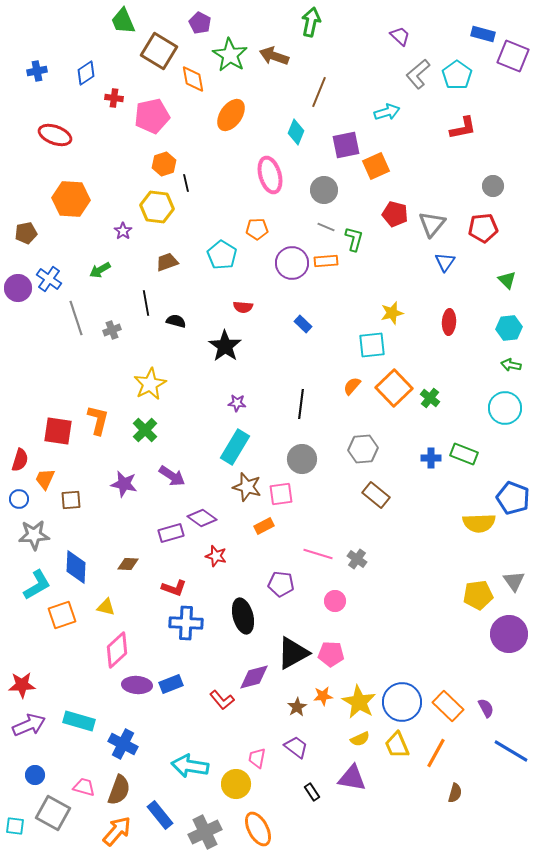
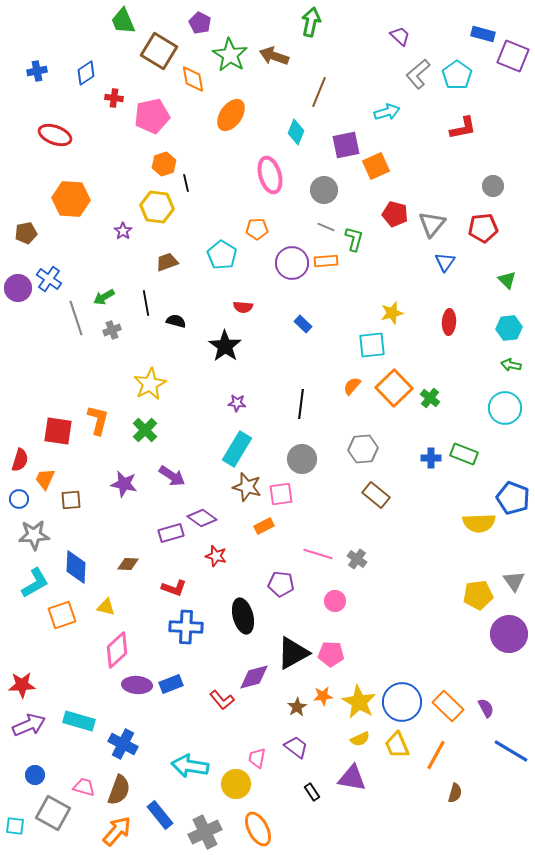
green arrow at (100, 270): moved 4 px right, 27 px down
cyan rectangle at (235, 447): moved 2 px right, 2 px down
cyan L-shape at (37, 585): moved 2 px left, 2 px up
blue cross at (186, 623): moved 4 px down
orange line at (436, 753): moved 2 px down
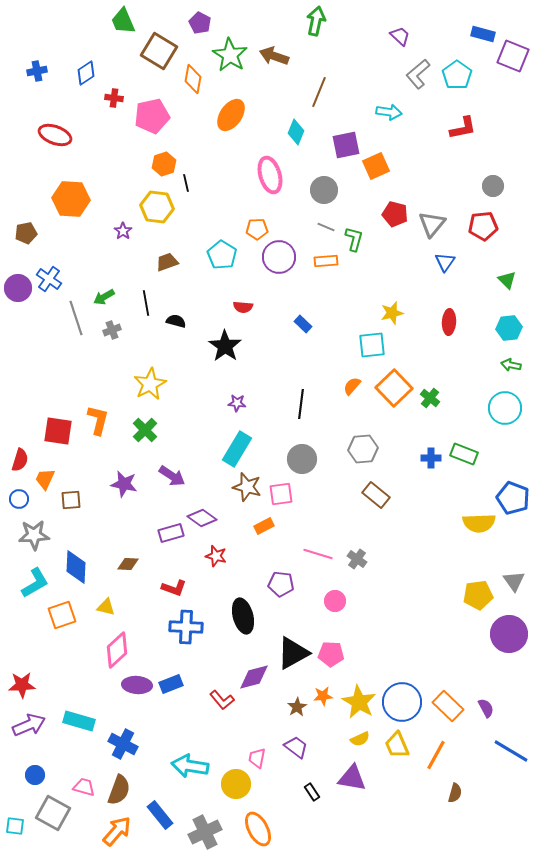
green arrow at (311, 22): moved 5 px right, 1 px up
orange diamond at (193, 79): rotated 20 degrees clockwise
cyan arrow at (387, 112): moved 2 px right; rotated 25 degrees clockwise
red pentagon at (483, 228): moved 2 px up
purple circle at (292, 263): moved 13 px left, 6 px up
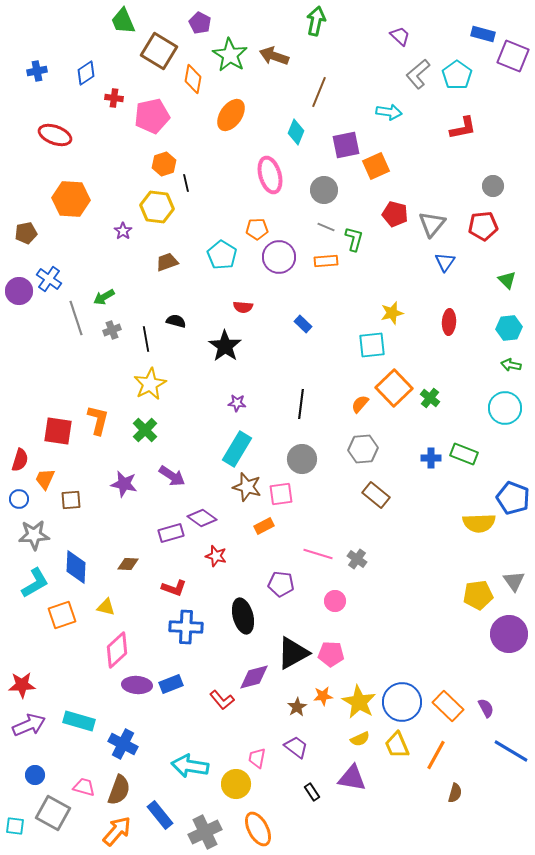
purple circle at (18, 288): moved 1 px right, 3 px down
black line at (146, 303): moved 36 px down
orange semicircle at (352, 386): moved 8 px right, 18 px down
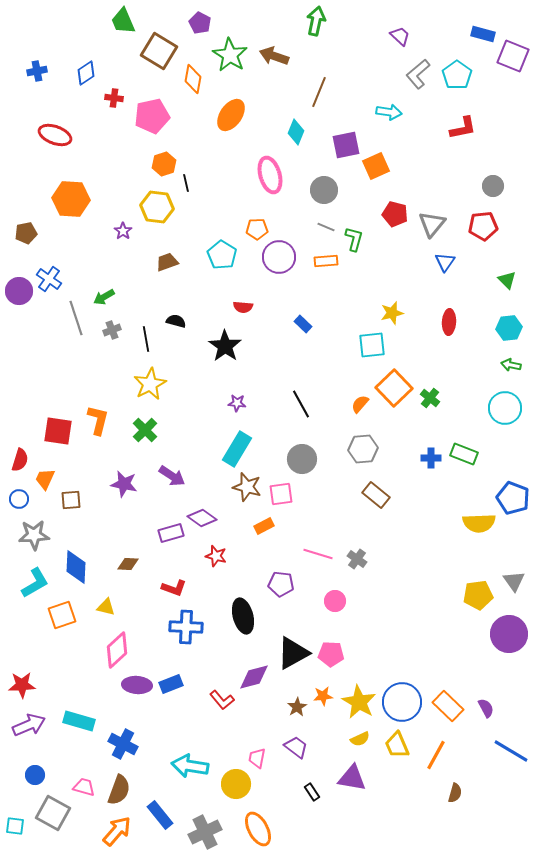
black line at (301, 404): rotated 36 degrees counterclockwise
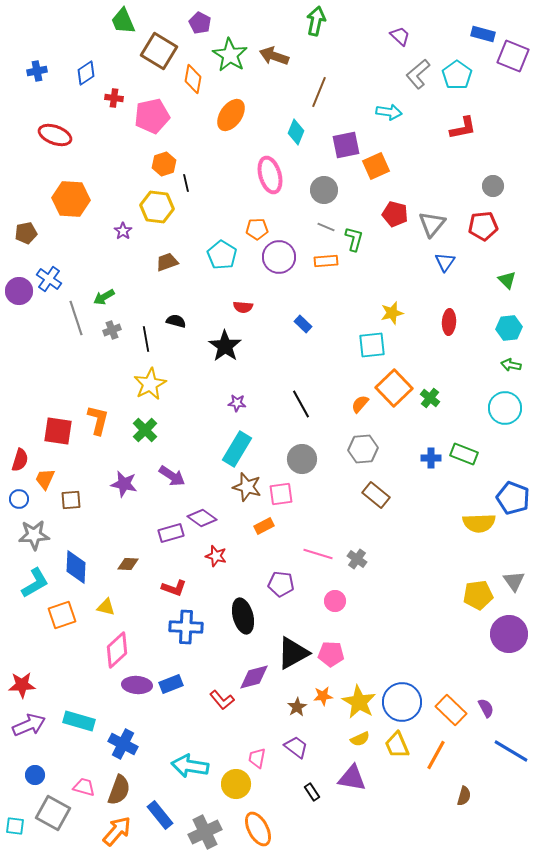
orange rectangle at (448, 706): moved 3 px right, 4 px down
brown semicircle at (455, 793): moved 9 px right, 3 px down
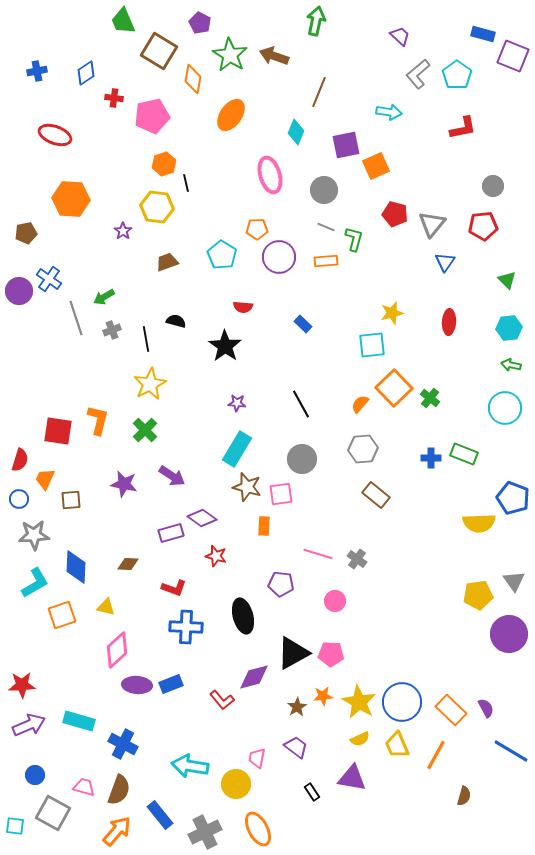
orange rectangle at (264, 526): rotated 60 degrees counterclockwise
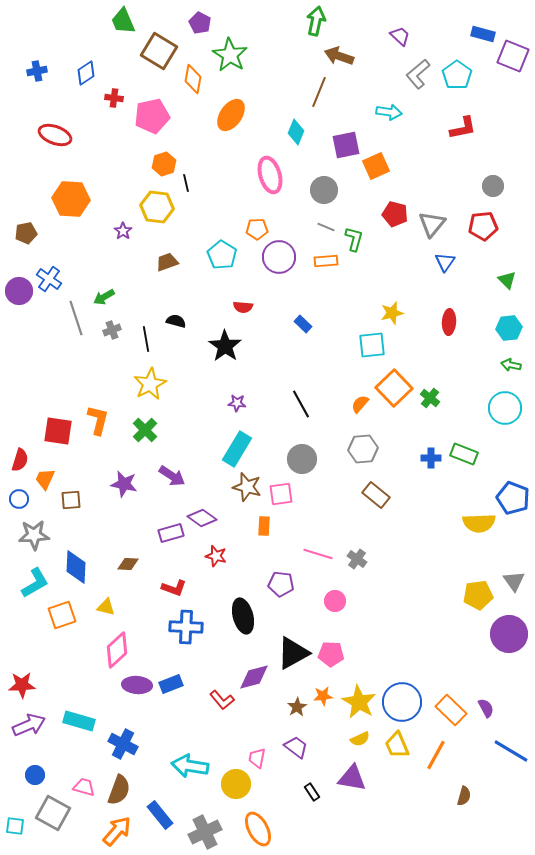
brown arrow at (274, 56): moved 65 px right
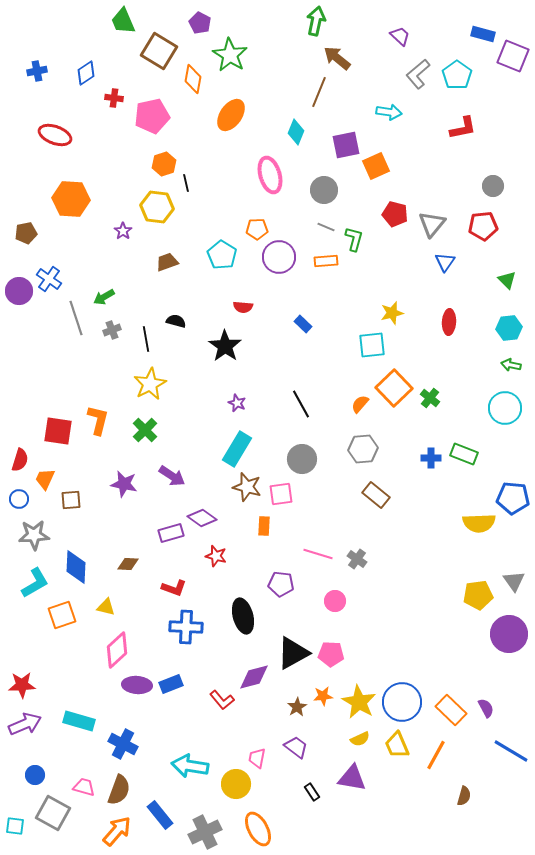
brown arrow at (339, 56): moved 2 px left, 2 px down; rotated 20 degrees clockwise
purple star at (237, 403): rotated 18 degrees clockwise
blue pentagon at (513, 498): rotated 16 degrees counterclockwise
purple arrow at (29, 725): moved 4 px left, 1 px up
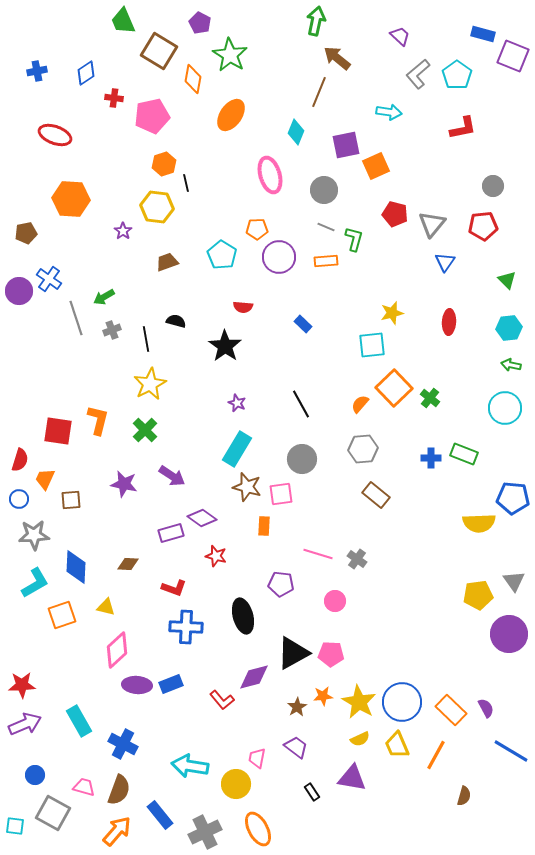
cyan rectangle at (79, 721): rotated 44 degrees clockwise
